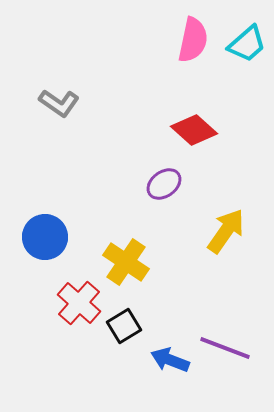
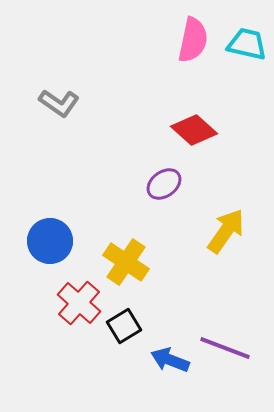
cyan trapezoid: rotated 126 degrees counterclockwise
blue circle: moved 5 px right, 4 px down
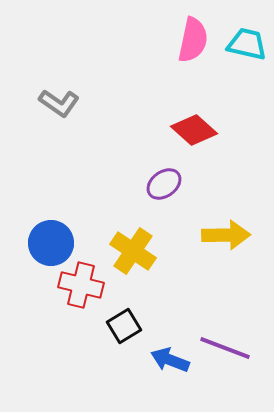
yellow arrow: moved 4 px down; rotated 54 degrees clockwise
blue circle: moved 1 px right, 2 px down
yellow cross: moved 7 px right, 11 px up
red cross: moved 2 px right, 18 px up; rotated 27 degrees counterclockwise
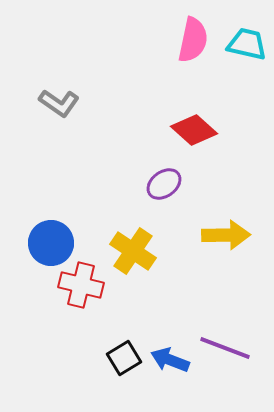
black square: moved 32 px down
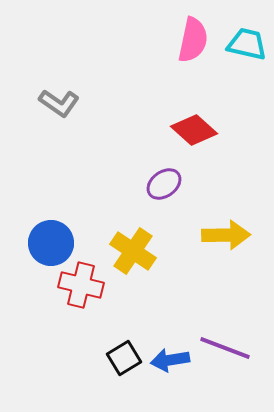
blue arrow: rotated 30 degrees counterclockwise
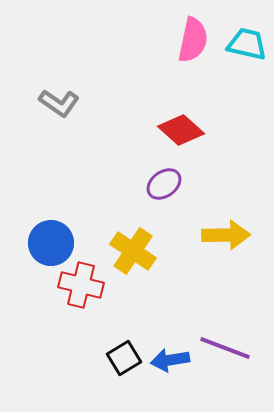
red diamond: moved 13 px left
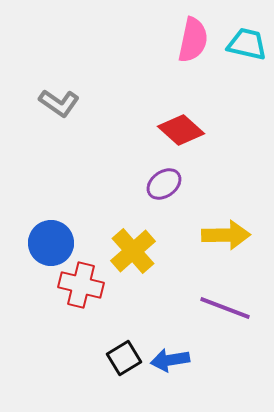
yellow cross: rotated 15 degrees clockwise
purple line: moved 40 px up
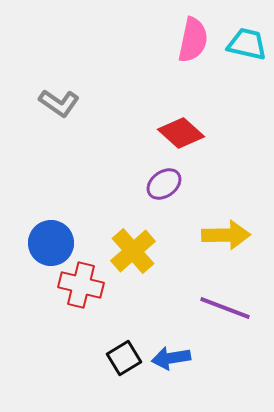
red diamond: moved 3 px down
blue arrow: moved 1 px right, 2 px up
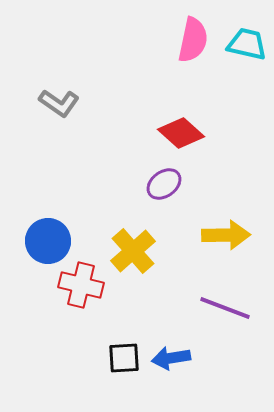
blue circle: moved 3 px left, 2 px up
black square: rotated 28 degrees clockwise
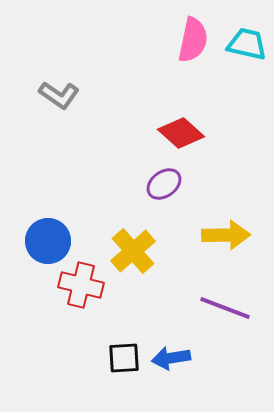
gray L-shape: moved 8 px up
